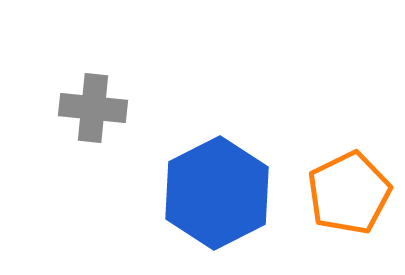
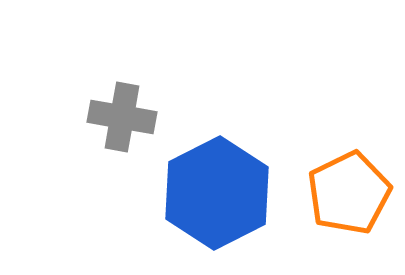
gray cross: moved 29 px right, 9 px down; rotated 4 degrees clockwise
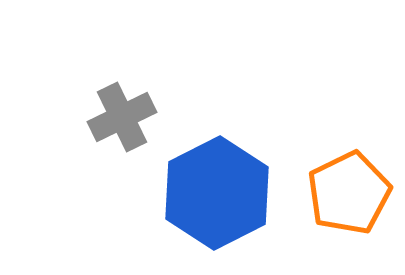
gray cross: rotated 36 degrees counterclockwise
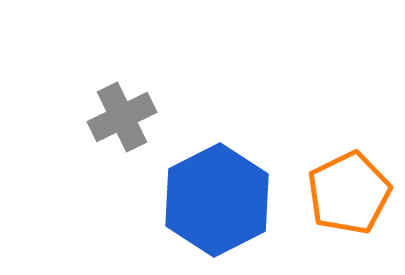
blue hexagon: moved 7 px down
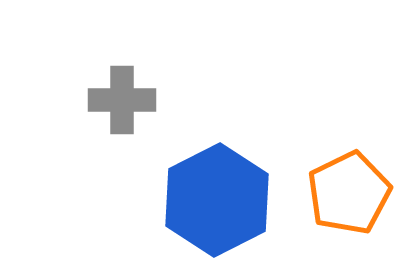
gray cross: moved 17 px up; rotated 26 degrees clockwise
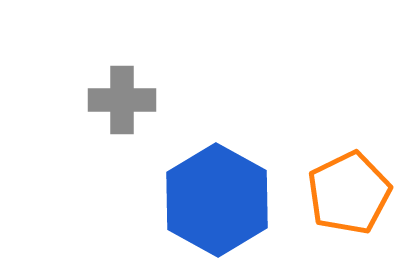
blue hexagon: rotated 4 degrees counterclockwise
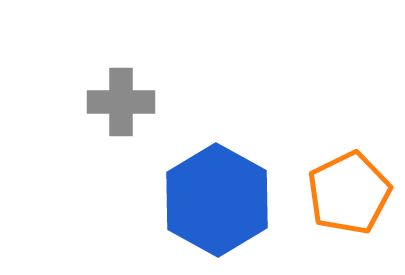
gray cross: moved 1 px left, 2 px down
